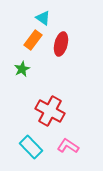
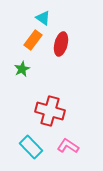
red cross: rotated 12 degrees counterclockwise
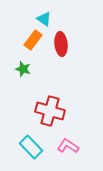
cyan triangle: moved 1 px right, 1 px down
red ellipse: rotated 20 degrees counterclockwise
green star: moved 1 px right; rotated 28 degrees counterclockwise
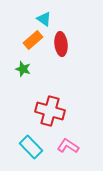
orange rectangle: rotated 12 degrees clockwise
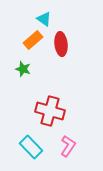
pink L-shape: rotated 90 degrees clockwise
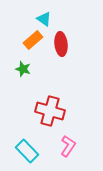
cyan rectangle: moved 4 px left, 4 px down
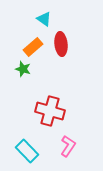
orange rectangle: moved 7 px down
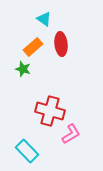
pink L-shape: moved 3 px right, 12 px up; rotated 25 degrees clockwise
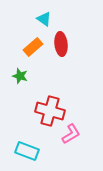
green star: moved 3 px left, 7 px down
cyan rectangle: rotated 25 degrees counterclockwise
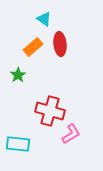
red ellipse: moved 1 px left
green star: moved 2 px left, 1 px up; rotated 21 degrees clockwise
cyan rectangle: moved 9 px left, 7 px up; rotated 15 degrees counterclockwise
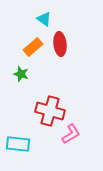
green star: moved 3 px right, 1 px up; rotated 21 degrees counterclockwise
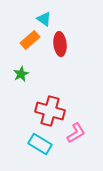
orange rectangle: moved 3 px left, 7 px up
green star: rotated 28 degrees clockwise
pink L-shape: moved 5 px right, 1 px up
cyan rectangle: moved 22 px right; rotated 25 degrees clockwise
